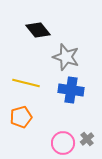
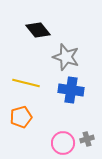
gray cross: rotated 24 degrees clockwise
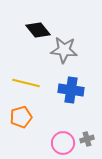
gray star: moved 2 px left, 7 px up; rotated 12 degrees counterclockwise
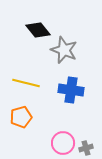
gray star: rotated 16 degrees clockwise
gray cross: moved 1 px left, 9 px down
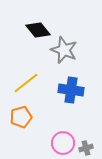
yellow line: rotated 52 degrees counterclockwise
